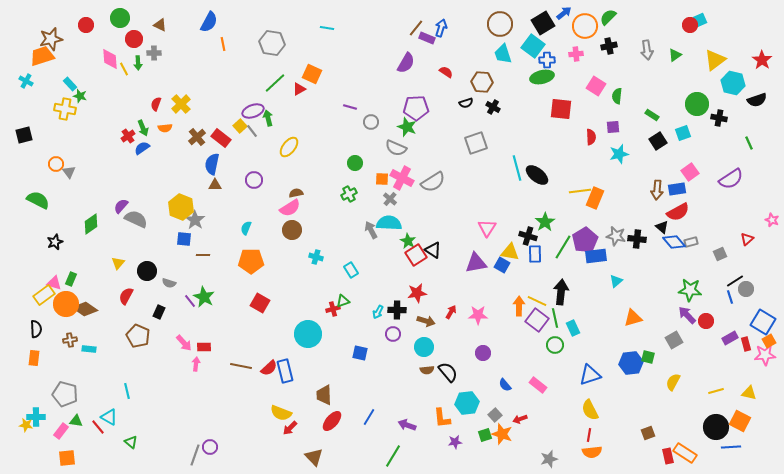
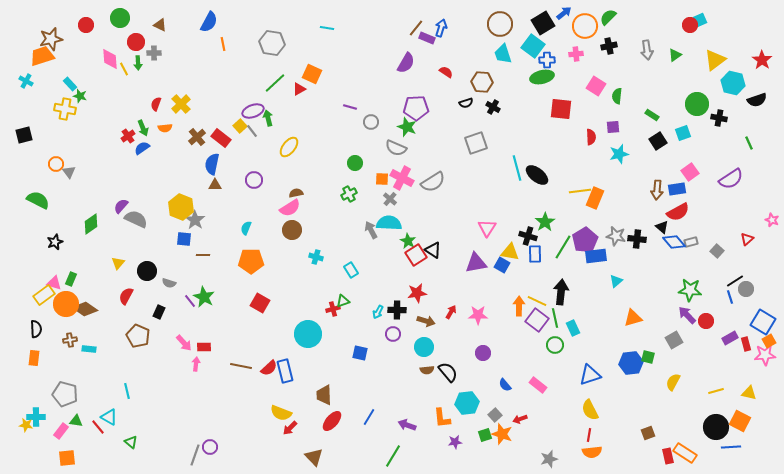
red circle at (134, 39): moved 2 px right, 3 px down
gray square at (720, 254): moved 3 px left, 3 px up; rotated 24 degrees counterclockwise
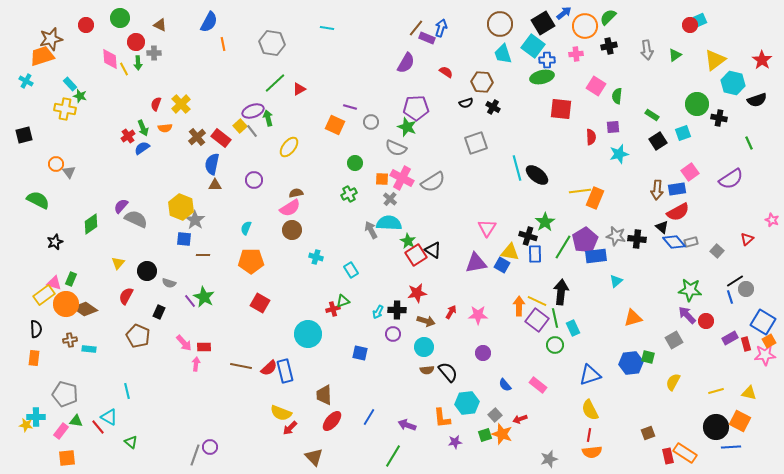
orange square at (312, 74): moved 23 px right, 51 px down
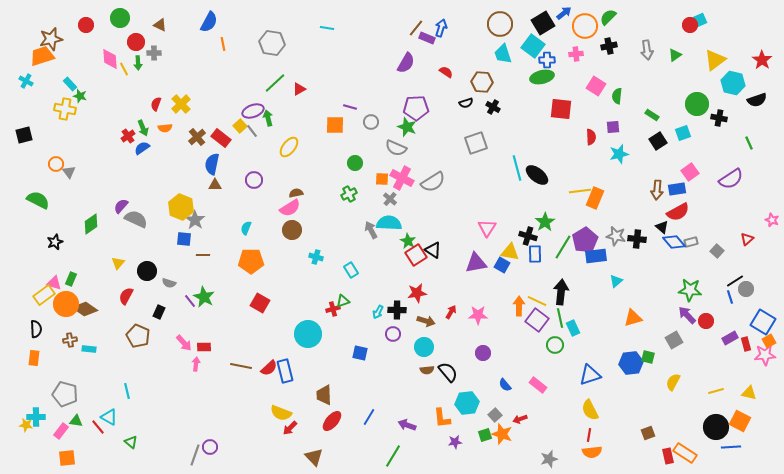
orange square at (335, 125): rotated 24 degrees counterclockwise
green line at (555, 318): moved 5 px right
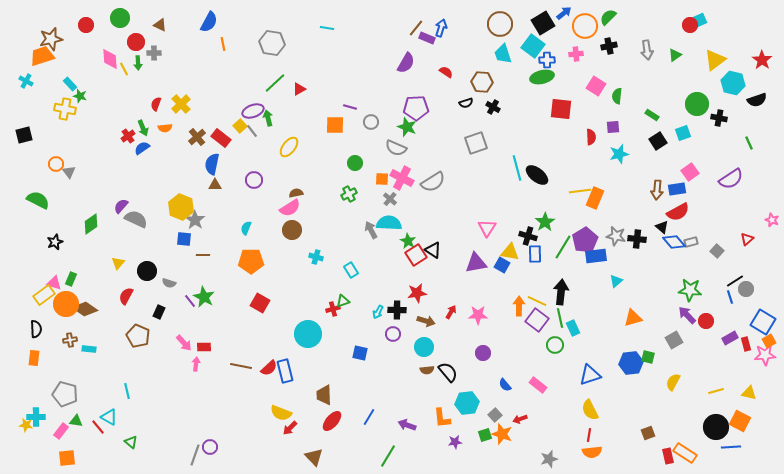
green line at (393, 456): moved 5 px left
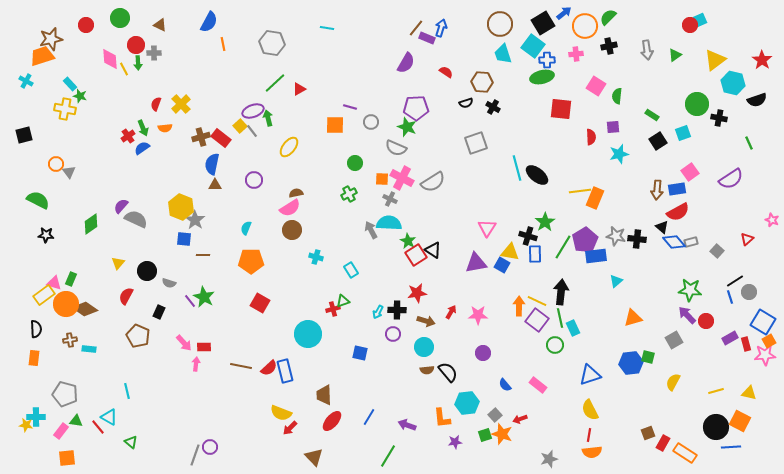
red circle at (136, 42): moved 3 px down
brown cross at (197, 137): moved 4 px right; rotated 24 degrees clockwise
gray cross at (390, 199): rotated 16 degrees counterclockwise
black star at (55, 242): moved 9 px left, 7 px up; rotated 28 degrees clockwise
gray circle at (746, 289): moved 3 px right, 3 px down
red rectangle at (668, 456): moved 5 px left, 13 px up; rotated 42 degrees clockwise
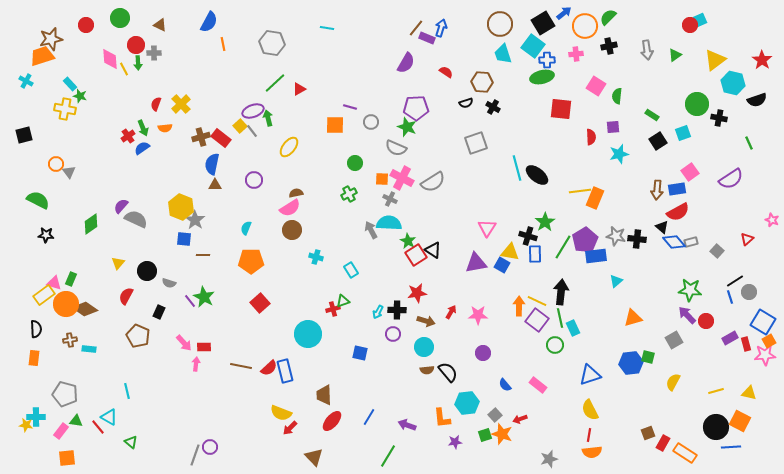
red square at (260, 303): rotated 18 degrees clockwise
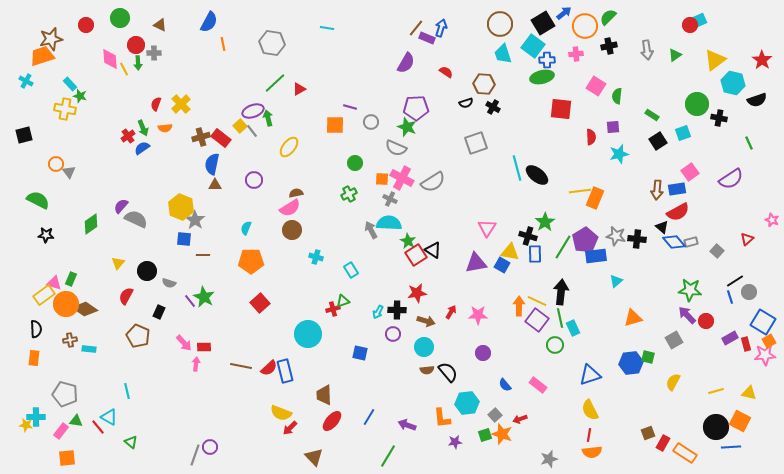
brown hexagon at (482, 82): moved 2 px right, 2 px down
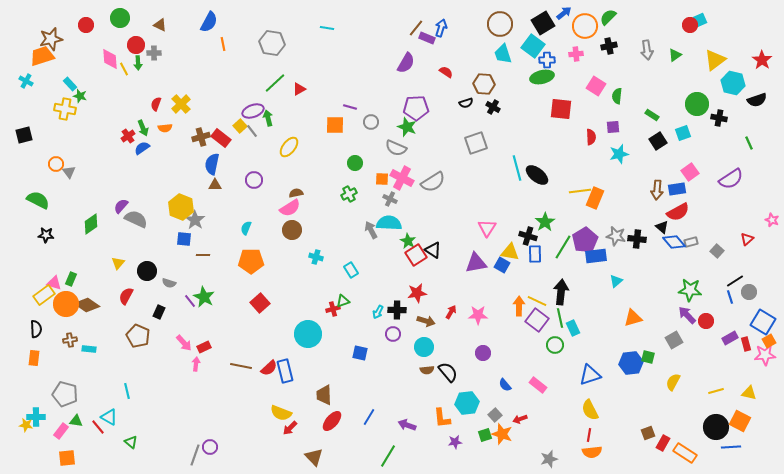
brown diamond at (85, 309): moved 2 px right, 4 px up
red rectangle at (204, 347): rotated 24 degrees counterclockwise
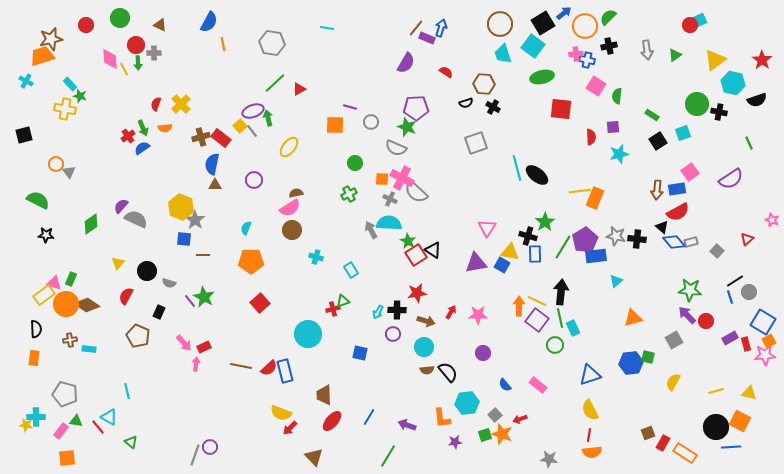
blue cross at (547, 60): moved 40 px right; rotated 14 degrees clockwise
black cross at (719, 118): moved 6 px up
gray semicircle at (433, 182): moved 17 px left, 10 px down; rotated 75 degrees clockwise
gray star at (549, 459): rotated 24 degrees clockwise
